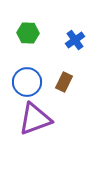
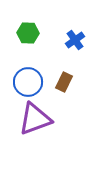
blue circle: moved 1 px right
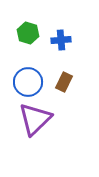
green hexagon: rotated 15 degrees clockwise
blue cross: moved 14 px left; rotated 30 degrees clockwise
purple triangle: rotated 24 degrees counterclockwise
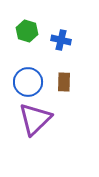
green hexagon: moved 1 px left, 2 px up
blue cross: rotated 18 degrees clockwise
brown rectangle: rotated 24 degrees counterclockwise
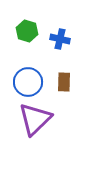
blue cross: moved 1 px left, 1 px up
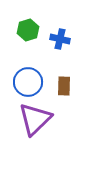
green hexagon: moved 1 px right, 1 px up; rotated 25 degrees clockwise
brown rectangle: moved 4 px down
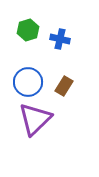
brown rectangle: rotated 30 degrees clockwise
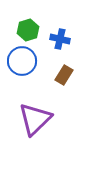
blue circle: moved 6 px left, 21 px up
brown rectangle: moved 11 px up
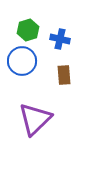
brown rectangle: rotated 36 degrees counterclockwise
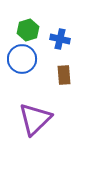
blue circle: moved 2 px up
